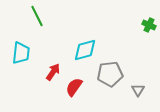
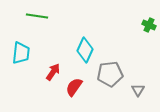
green line: rotated 55 degrees counterclockwise
cyan diamond: rotated 50 degrees counterclockwise
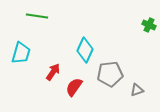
cyan trapezoid: rotated 10 degrees clockwise
gray triangle: moved 1 px left; rotated 40 degrees clockwise
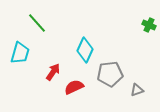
green line: moved 7 px down; rotated 40 degrees clockwise
cyan trapezoid: moved 1 px left
red semicircle: rotated 30 degrees clockwise
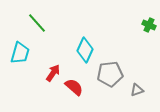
red arrow: moved 1 px down
red semicircle: rotated 66 degrees clockwise
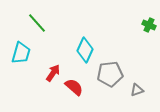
cyan trapezoid: moved 1 px right
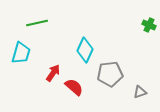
green line: rotated 60 degrees counterclockwise
gray triangle: moved 3 px right, 2 px down
